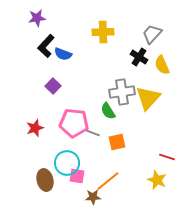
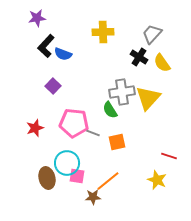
yellow semicircle: moved 2 px up; rotated 12 degrees counterclockwise
green semicircle: moved 2 px right, 1 px up
red line: moved 2 px right, 1 px up
brown ellipse: moved 2 px right, 2 px up
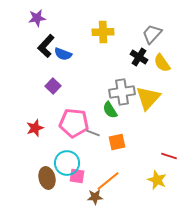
brown star: moved 2 px right
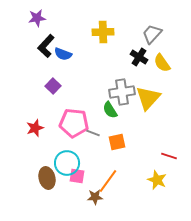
orange line: rotated 15 degrees counterclockwise
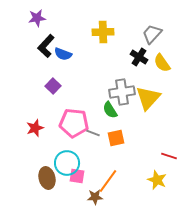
orange square: moved 1 px left, 4 px up
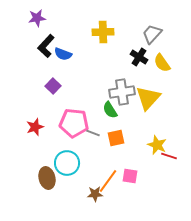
red star: moved 1 px up
pink square: moved 53 px right
yellow star: moved 35 px up
brown star: moved 3 px up
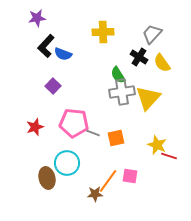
green semicircle: moved 8 px right, 35 px up
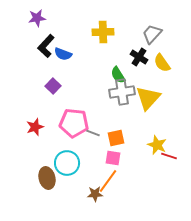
pink square: moved 17 px left, 18 px up
